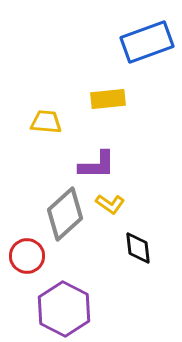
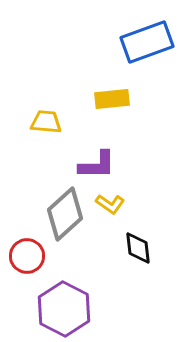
yellow rectangle: moved 4 px right
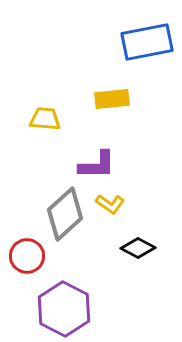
blue rectangle: rotated 9 degrees clockwise
yellow trapezoid: moved 1 px left, 3 px up
black diamond: rotated 56 degrees counterclockwise
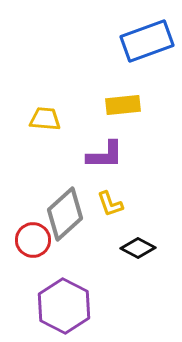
blue rectangle: moved 1 px up; rotated 9 degrees counterclockwise
yellow rectangle: moved 11 px right, 6 px down
purple L-shape: moved 8 px right, 10 px up
yellow L-shape: rotated 36 degrees clockwise
red circle: moved 6 px right, 16 px up
purple hexagon: moved 3 px up
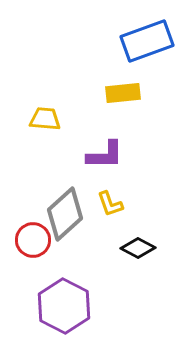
yellow rectangle: moved 12 px up
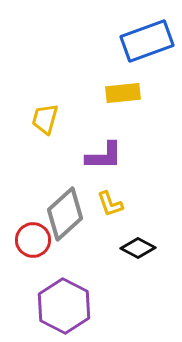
yellow trapezoid: rotated 80 degrees counterclockwise
purple L-shape: moved 1 px left, 1 px down
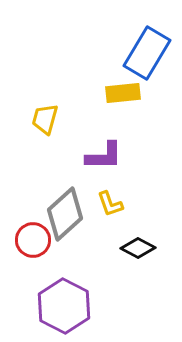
blue rectangle: moved 12 px down; rotated 39 degrees counterclockwise
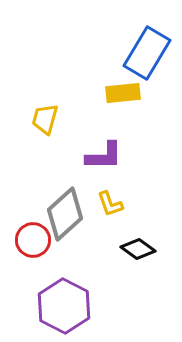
black diamond: moved 1 px down; rotated 8 degrees clockwise
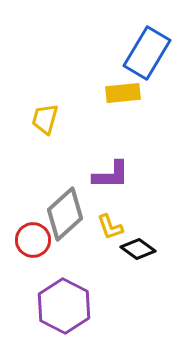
purple L-shape: moved 7 px right, 19 px down
yellow L-shape: moved 23 px down
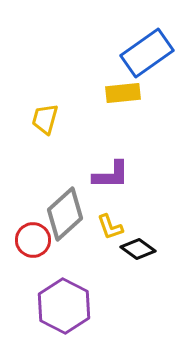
blue rectangle: rotated 24 degrees clockwise
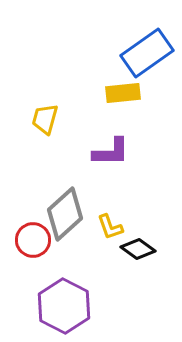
purple L-shape: moved 23 px up
